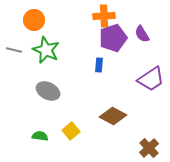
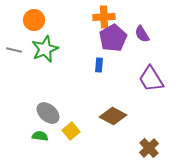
orange cross: moved 1 px down
purple pentagon: rotated 12 degrees counterclockwise
green star: moved 1 px left, 1 px up; rotated 24 degrees clockwise
purple trapezoid: rotated 92 degrees clockwise
gray ellipse: moved 22 px down; rotated 15 degrees clockwise
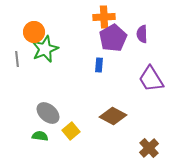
orange circle: moved 12 px down
purple semicircle: rotated 30 degrees clockwise
gray line: moved 3 px right, 9 px down; rotated 70 degrees clockwise
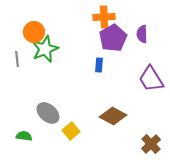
green semicircle: moved 16 px left
brown cross: moved 2 px right, 4 px up
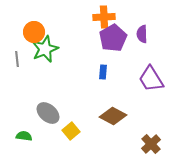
blue rectangle: moved 4 px right, 7 px down
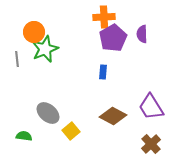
purple trapezoid: moved 28 px down
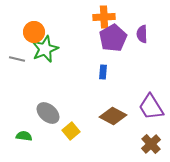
gray line: rotated 70 degrees counterclockwise
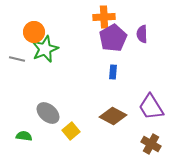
blue rectangle: moved 10 px right
brown cross: rotated 18 degrees counterclockwise
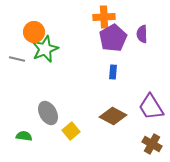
gray ellipse: rotated 20 degrees clockwise
brown cross: moved 1 px right
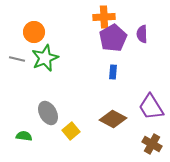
green star: moved 9 px down
brown diamond: moved 3 px down
